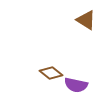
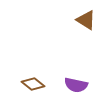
brown diamond: moved 18 px left, 11 px down
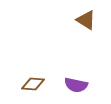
brown diamond: rotated 35 degrees counterclockwise
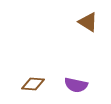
brown triangle: moved 2 px right, 2 px down
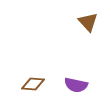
brown triangle: rotated 15 degrees clockwise
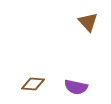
purple semicircle: moved 2 px down
